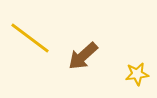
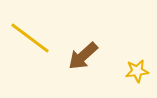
yellow star: moved 3 px up
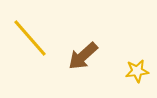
yellow line: rotated 12 degrees clockwise
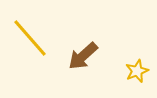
yellow star: rotated 15 degrees counterclockwise
